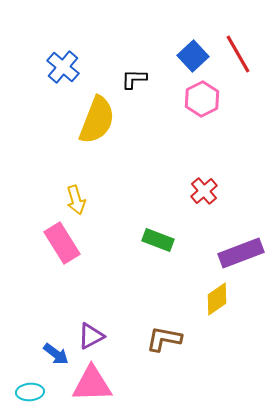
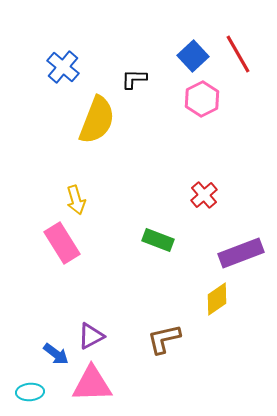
red cross: moved 4 px down
brown L-shape: rotated 24 degrees counterclockwise
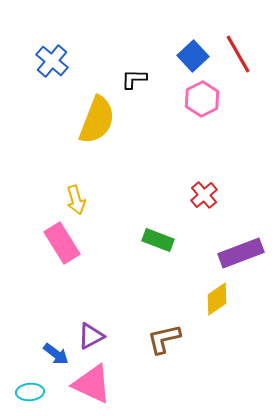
blue cross: moved 11 px left, 6 px up
pink triangle: rotated 27 degrees clockwise
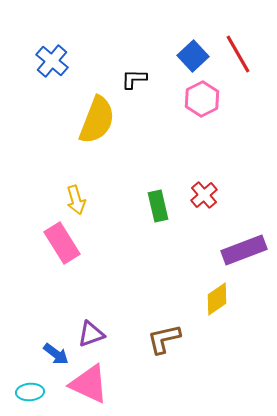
green rectangle: moved 34 px up; rotated 56 degrees clockwise
purple rectangle: moved 3 px right, 3 px up
purple triangle: moved 2 px up; rotated 8 degrees clockwise
pink triangle: moved 3 px left
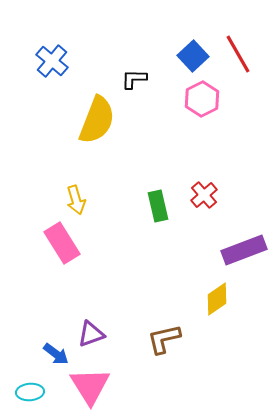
pink triangle: moved 1 px right, 2 px down; rotated 33 degrees clockwise
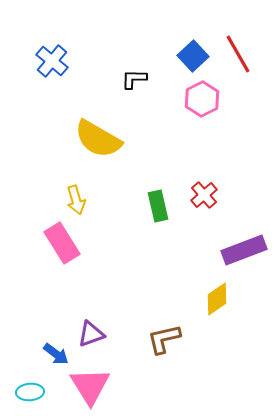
yellow semicircle: moved 1 px right, 19 px down; rotated 99 degrees clockwise
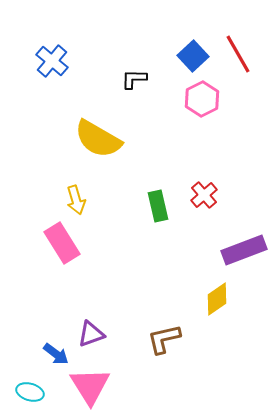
cyan ellipse: rotated 20 degrees clockwise
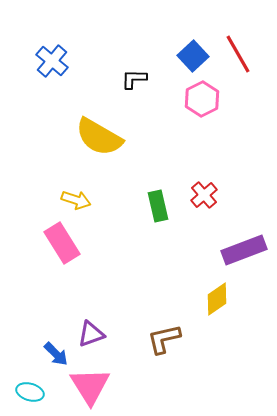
yellow semicircle: moved 1 px right, 2 px up
yellow arrow: rotated 56 degrees counterclockwise
blue arrow: rotated 8 degrees clockwise
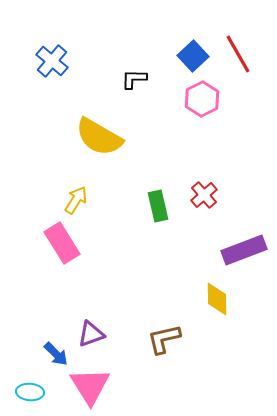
yellow arrow: rotated 76 degrees counterclockwise
yellow diamond: rotated 56 degrees counterclockwise
cyan ellipse: rotated 12 degrees counterclockwise
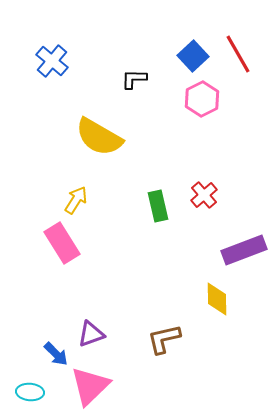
pink triangle: rotated 18 degrees clockwise
